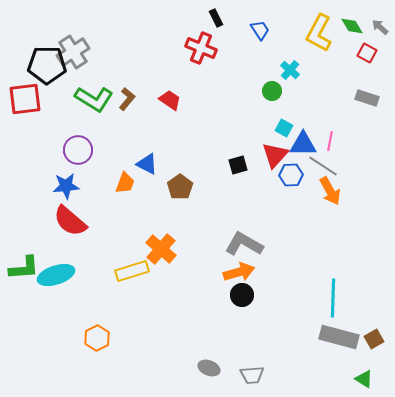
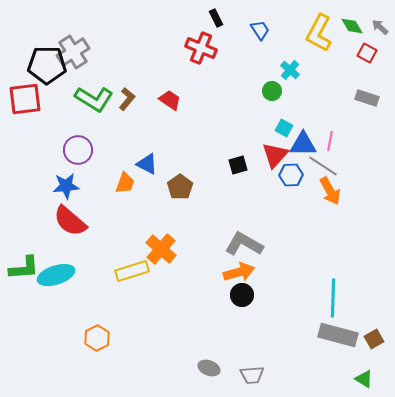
gray rectangle at (339, 337): moved 1 px left, 2 px up
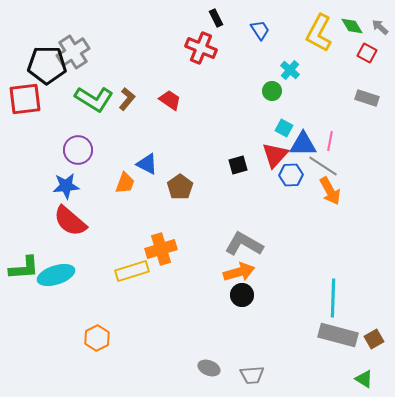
orange cross at (161, 249): rotated 32 degrees clockwise
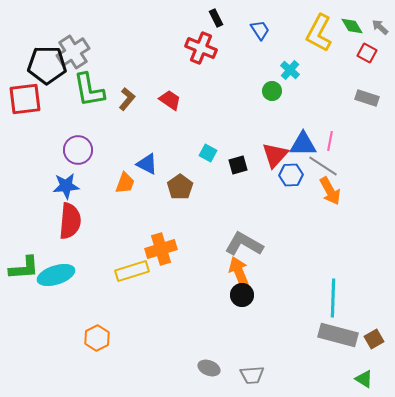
green L-shape at (94, 99): moved 5 px left, 9 px up; rotated 48 degrees clockwise
cyan square at (284, 128): moved 76 px left, 25 px down
red semicircle at (70, 221): rotated 126 degrees counterclockwise
orange arrow at (239, 272): rotated 96 degrees counterclockwise
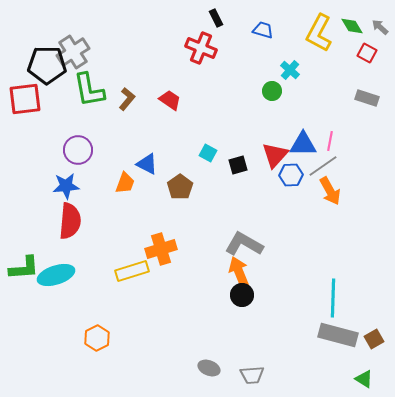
blue trapezoid at (260, 30): moved 3 px right; rotated 40 degrees counterclockwise
gray line at (323, 166): rotated 68 degrees counterclockwise
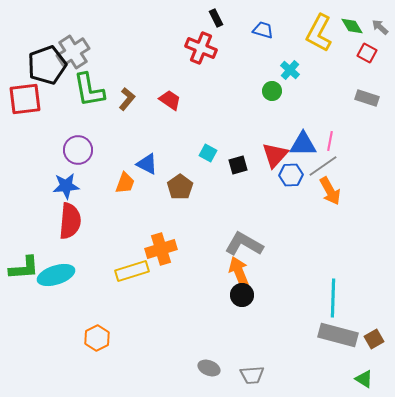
black pentagon at (47, 65): rotated 21 degrees counterclockwise
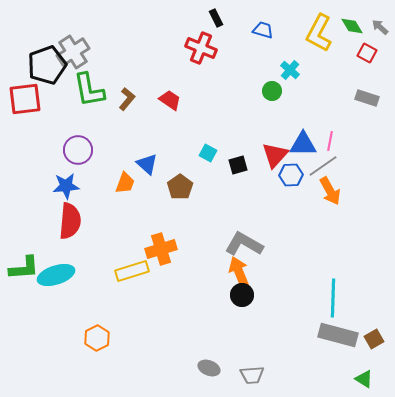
blue triangle at (147, 164): rotated 15 degrees clockwise
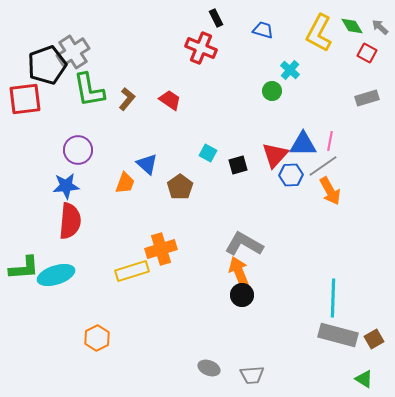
gray rectangle at (367, 98): rotated 35 degrees counterclockwise
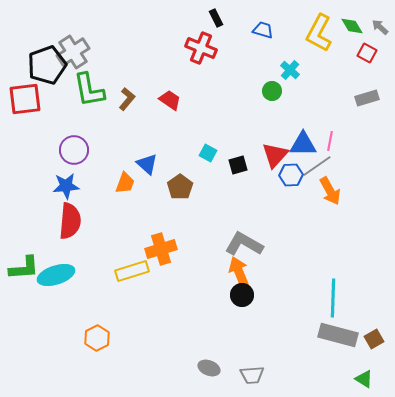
purple circle at (78, 150): moved 4 px left
gray line at (323, 166): moved 6 px left
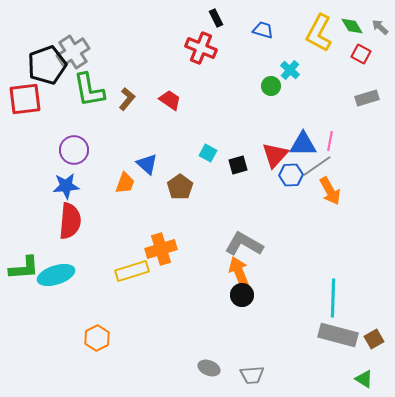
red square at (367, 53): moved 6 px left, 1 px down
green circle at (272, 91): moved 1 px left, 5 px up
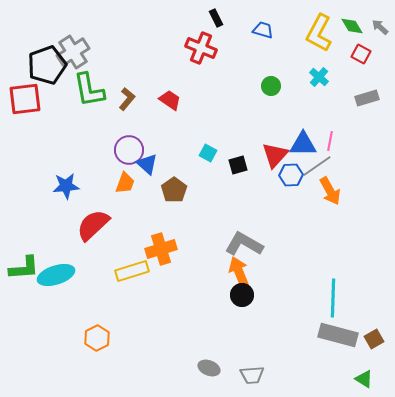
cyan cross at (290, 70): moved 29 px right, 7 px down
purple circle at (74, 150): moved 55 px right
brown pentagon at (180, 187): moved 6 px left, 3 px down
red semicircle at (70, 221): moved 23 px right, 4 px down; rotated 138 degrees counterclockwise
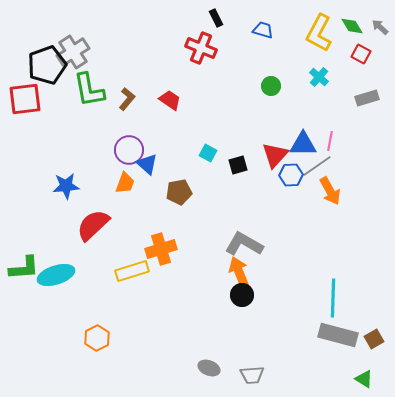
brown pentagon at (174, 190): moved 5 px right, 2 px down; rotated 25 degrees clockwise
